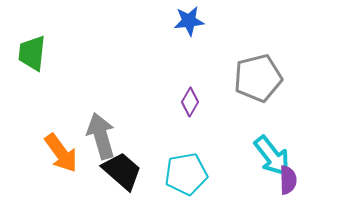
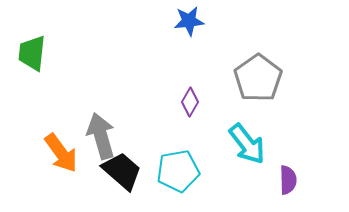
gray pentagon: rotated 21 degrees counterclockwise
cyan arrow: moved 25 px left, 12 px up
cyan pentagon: moved 8 px left, 3 px up
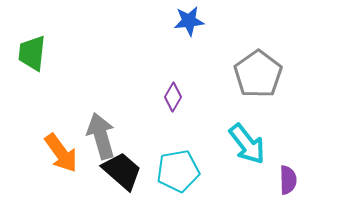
gray pentagon: moved 4 px up
purple diamond: moved 17 px left, 5 px up
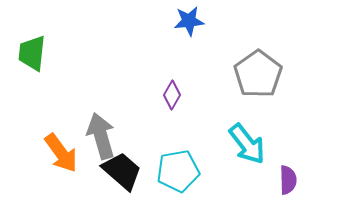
purple diamond: moved 1 px left, 2 px up
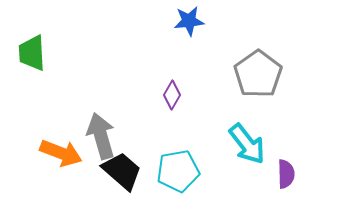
green trapezoid: rotated 9 degrees counterclockwise
orange arrow: rotated 33 degrees counterclockwise
purple semicircle: moved 2 px left, 6 px up
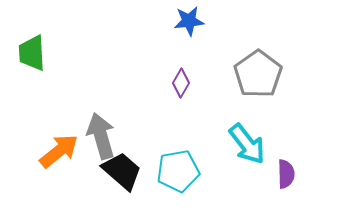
purple diamond: moved 9 px right, 12 px up
orange arrow: moved 2 px left, 2 px up; rotated 60 degrees counterclockwise
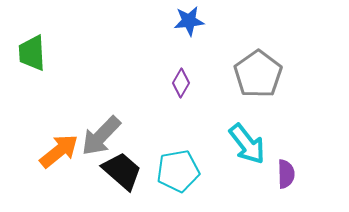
gray arrow: rotated 120 degrees counterclockwise
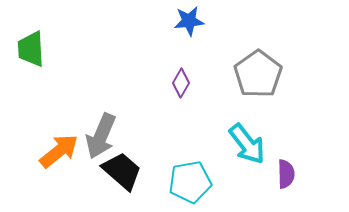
green trapezoid: moved 1 px left, 4 px up
gray arrow: rotated 21 degrees counterclockwise
cyan pentagon: moved 12 px right, 11 px down
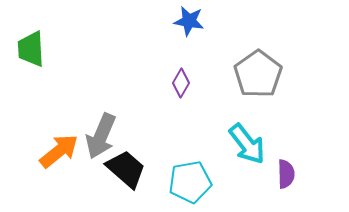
blue star: rotated 16 degrees clockwise
black trapezoid: moved 4 px right, 2 px up
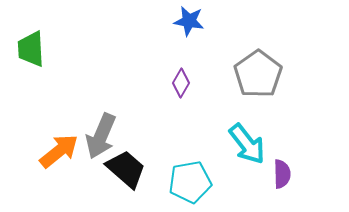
purple semicircle: moved 4 px left
